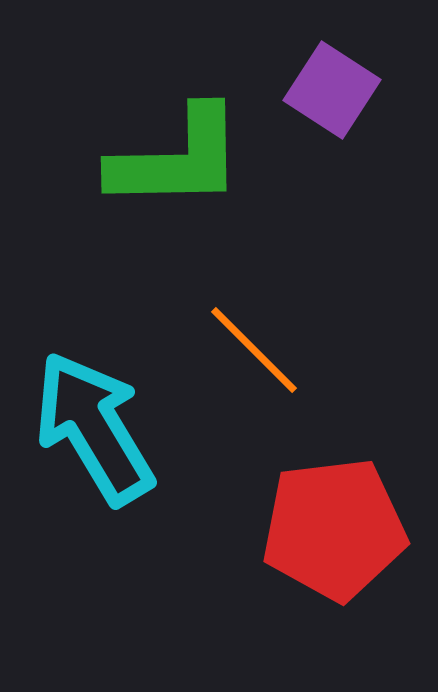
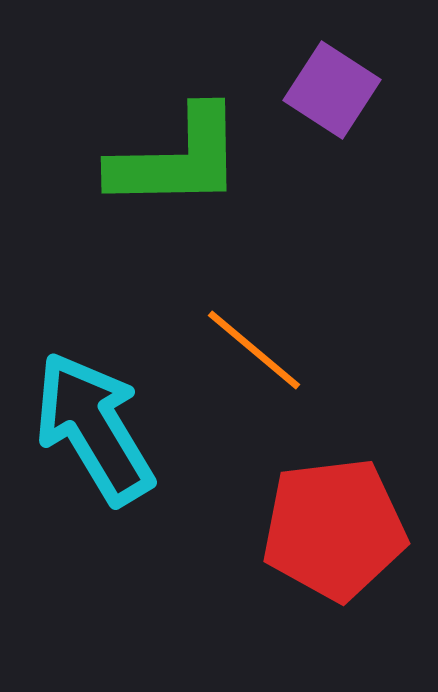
orange line: rotated 5 degrees counterclockwise
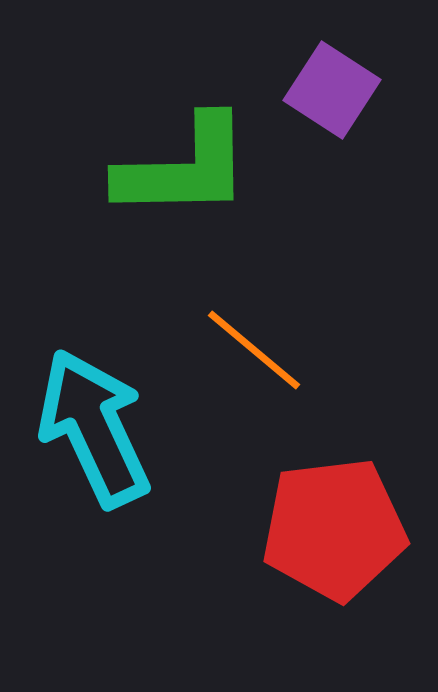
green L-shape: moved 7 px right, 9 px down
cyan arrow: rotated 6 degrees clockwise
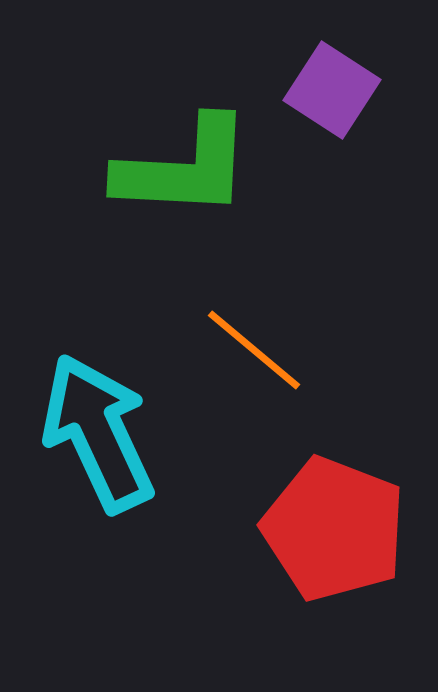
green L-shape: rotated 4 degrees clockwise
cyan arrow: moved 4 px right, 5 px down
red pentagon: rotated 28 degrees clockwise
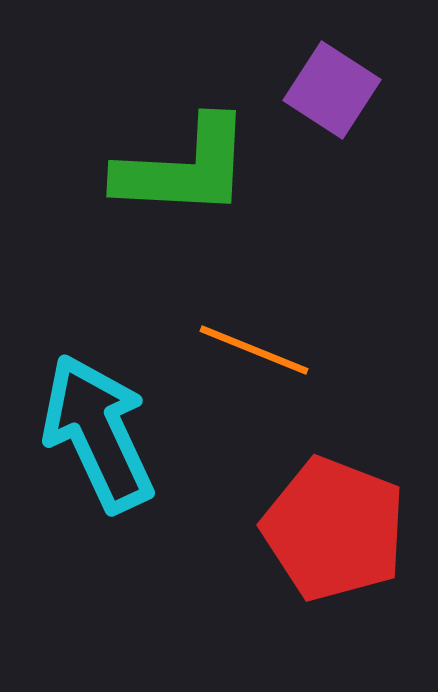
orange line: rotated 18 degrees counterclockwise
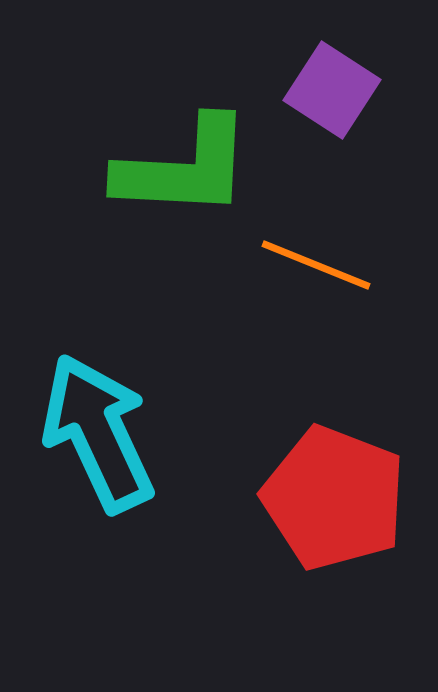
orange line: moved 62 px right, 85 px up
red pentagon: moved 31 px up
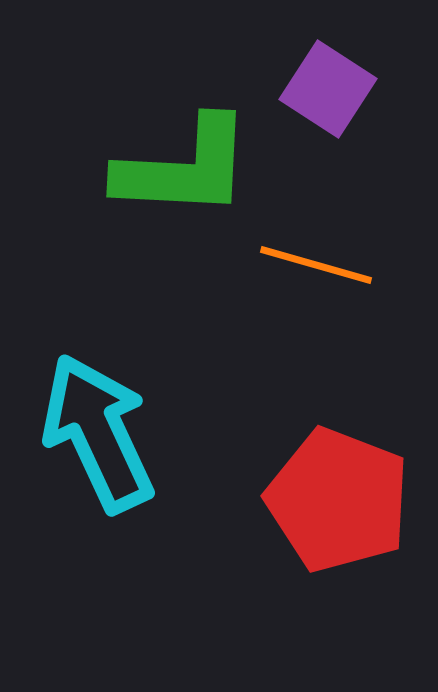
purple square: moved 4 px left, 1 px up
orange line: rotated 6 degrees counterclockwise
red pentagon: moved 4 px right, 2 px down
